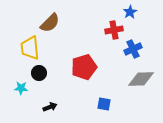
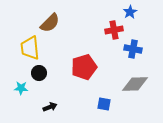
blue cross: rotated 36 degrees clockwise
gray diamond: moved 6 px left, 5 px down
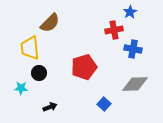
blue square: rotated 32 degrees clockwise
